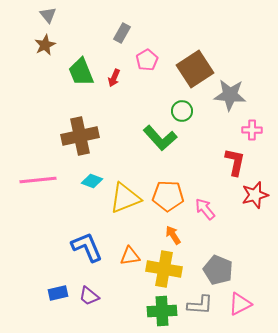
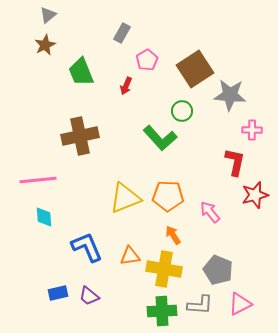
gray triangle: rotated 30 degrees clockwise
red arrow: moved 12 px right, 8 px down
cyan diamond: moved 48 px left, 36 px down; rotated 65 degrees clockwise
pink arrow: moved 5 px right, 3 px down
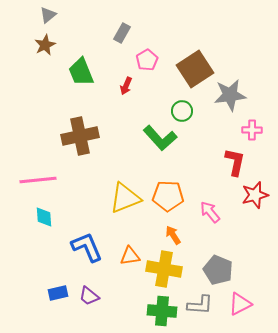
gray star: rotated 12 degrees counterclockwise
green cross: rotated 8 degrees clockwise
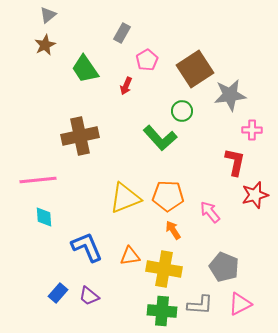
green trapezoid: moved 4 px right, 3 px up; rotated 12 degrees counterclockwise
orange arrow: moved 5 px up
gray pentagon: moved 6 px right, 3 px up
blue rectangle: rotated 36 degrees counterclockwise
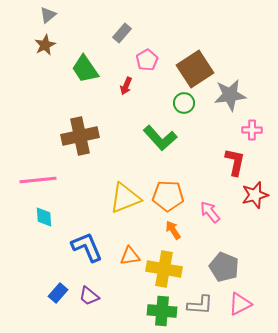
gray rectangle: rotated 12 degrees clockwise
green circle: moved 2 px right, 8 px up
